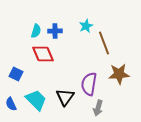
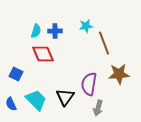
cyan star: rotated 16 degrees clockwise
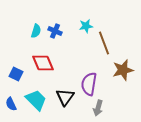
blue cross: rotated 24 degrees clockwise
red diamond: moved 9 px down
brown star: moved 4 px right, 4 px up; rotated 10 degrees counterclockwise
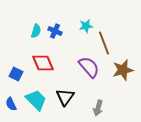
purple semicircle: moved 17 px up; rotated 130 degrees clockwise
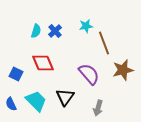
blue cross: rotated 24 degrees clockwise
purple semicircle: moved 7 px down
cyan trapezoid: moved 1 px down
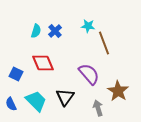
cyan star: moved 2 px right; rotated 16 degrees clockwise
brown star: moved 5 px left, 21 px down; rotated 25 degrees counterclockwise
gray arrow: rotated 147 degrees clockwise
